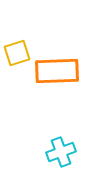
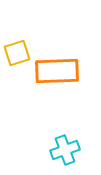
cyan cross: moved 4 px right, 2 px up
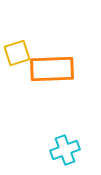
orange rectangle: moved 5 px left, 2 px up
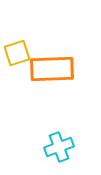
cyan cross: moved 6 px left, 3 px up
